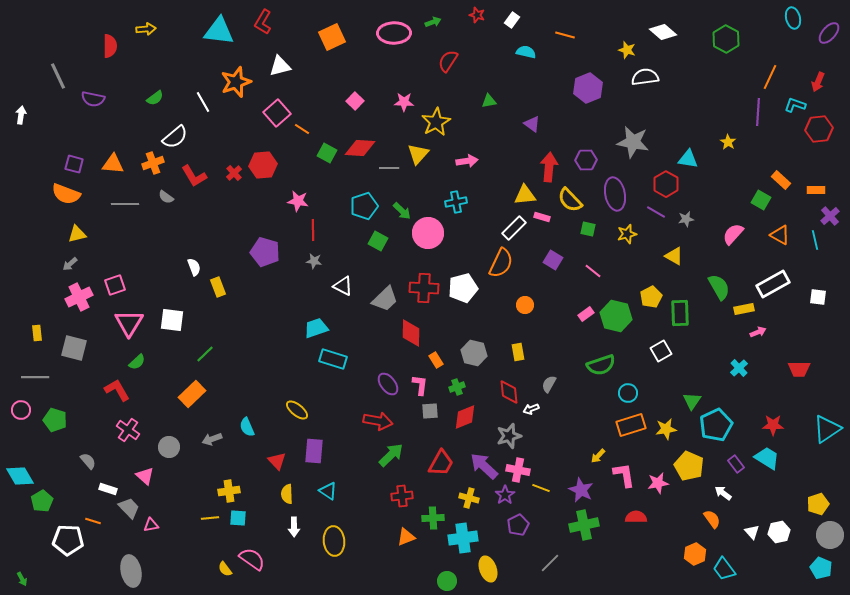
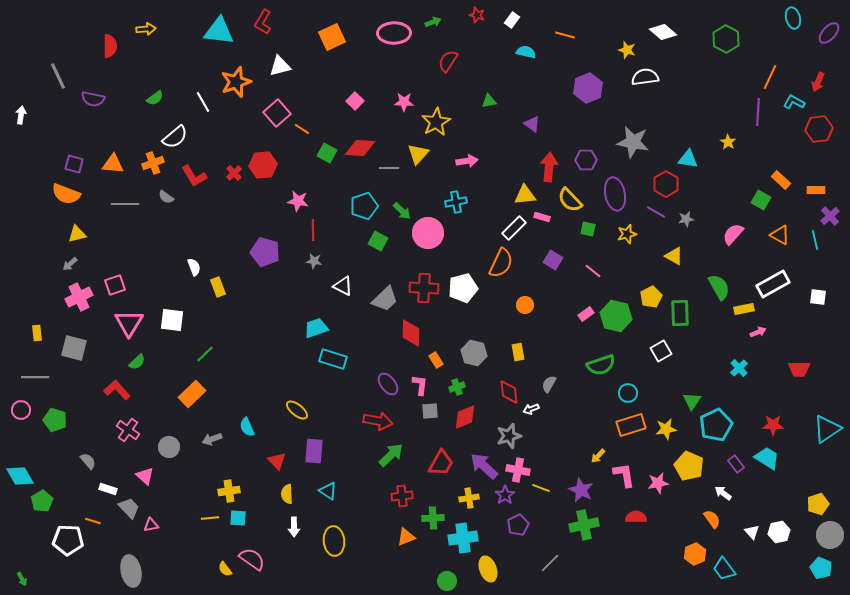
cyan L-shape at (795, 105): moved 1 px left, 3 px up; rotated 10 degrees clockwise
red L-shape at (117, 390): rotated 12 degrees counterclockwise
yellow cross at (469, 498): rotated 24 degrees counterclockwise
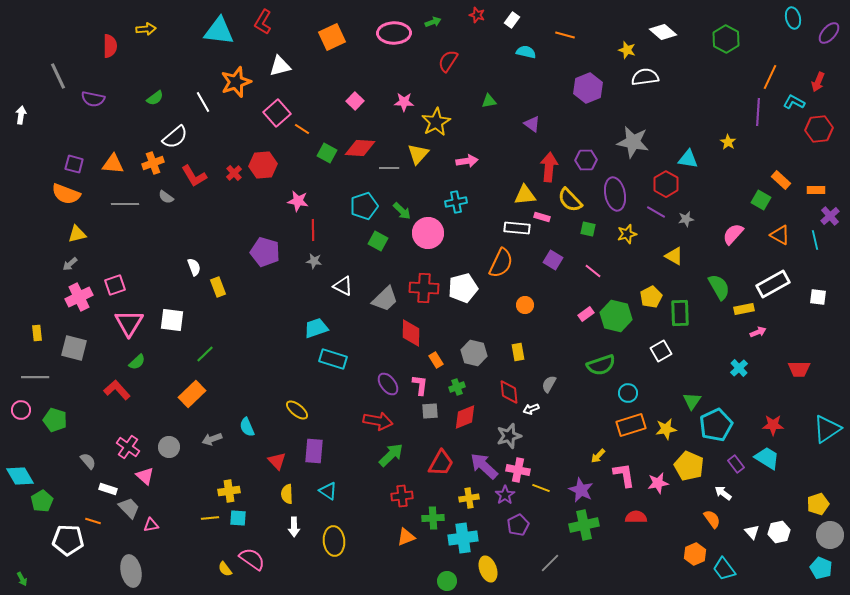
white rectangle at (514, 228): moved 3 px right; rotated 50 degrees clockwise
pink cross at (128, 430): moved 17 px down
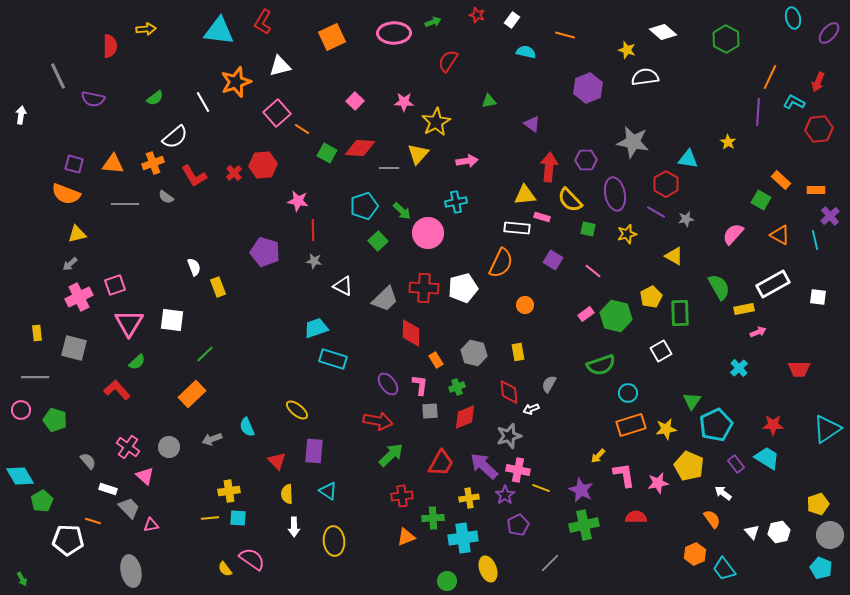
green square at (378, 241): rotated 18 degrees clockwise
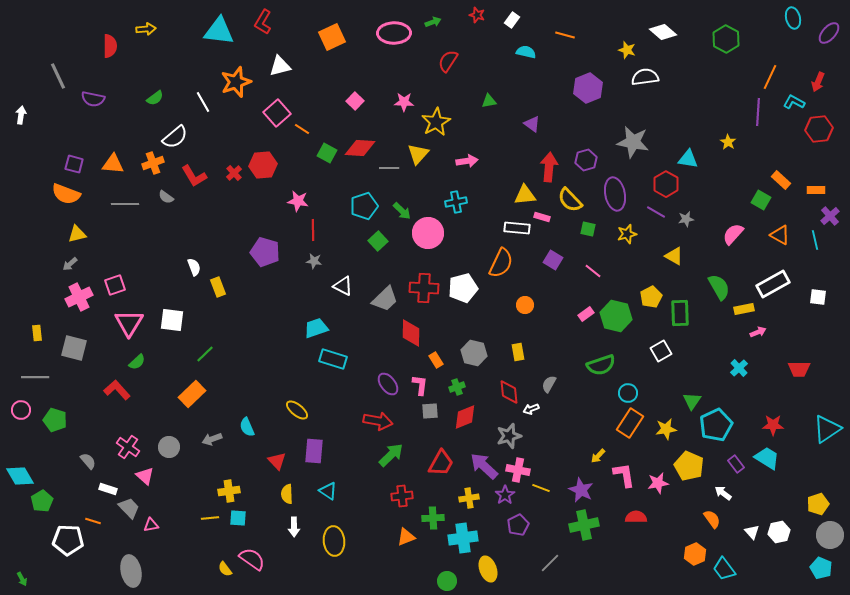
purple hexagon at (586, 160): rotated 15 degrees counterclockwise
orange rectangle at (631, 425): moved 1 px left, 2 px up; rotated 40 degrees counterclockwise
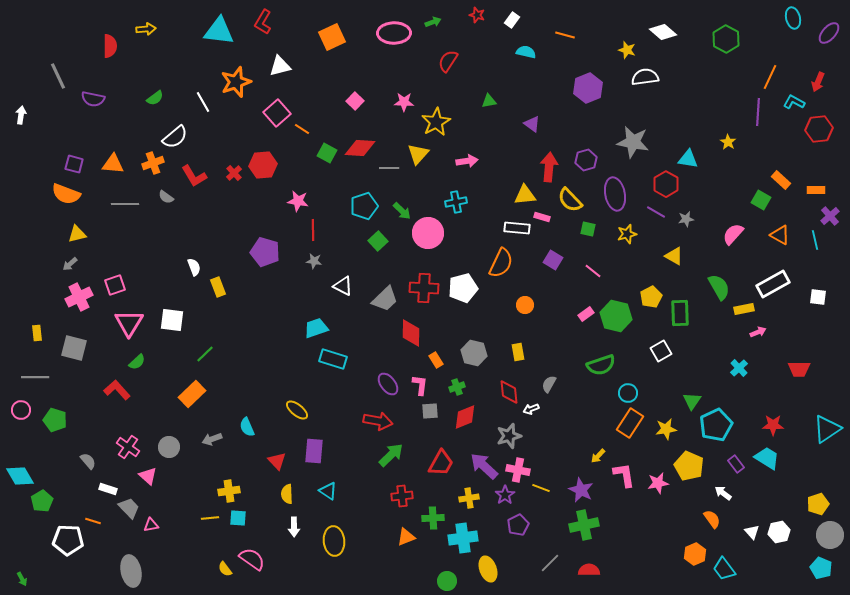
pink triangle at (145, 476): moved 3 px right
red semicircle at (636, 517): moved 47 px left, 53 px down
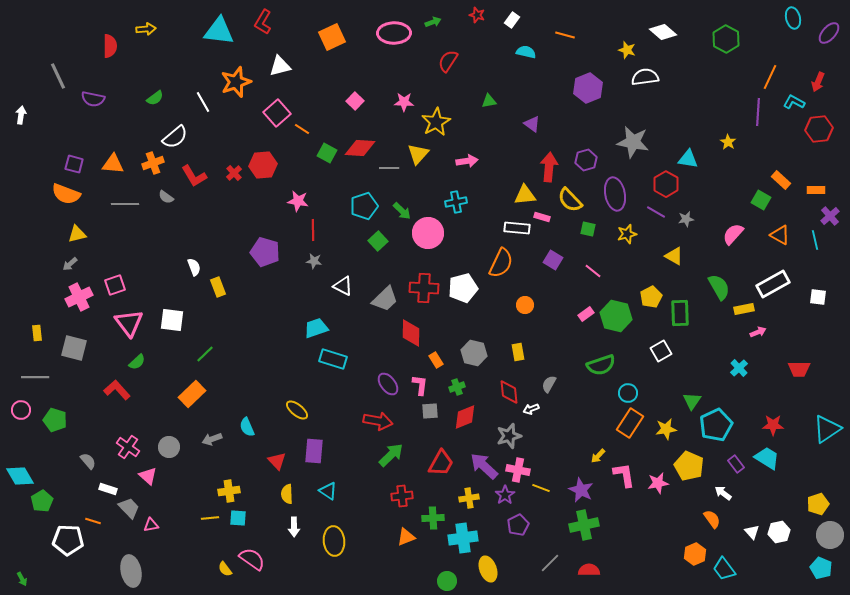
pink triangle at (129, 323): rotated 8 degrees counterclockwise
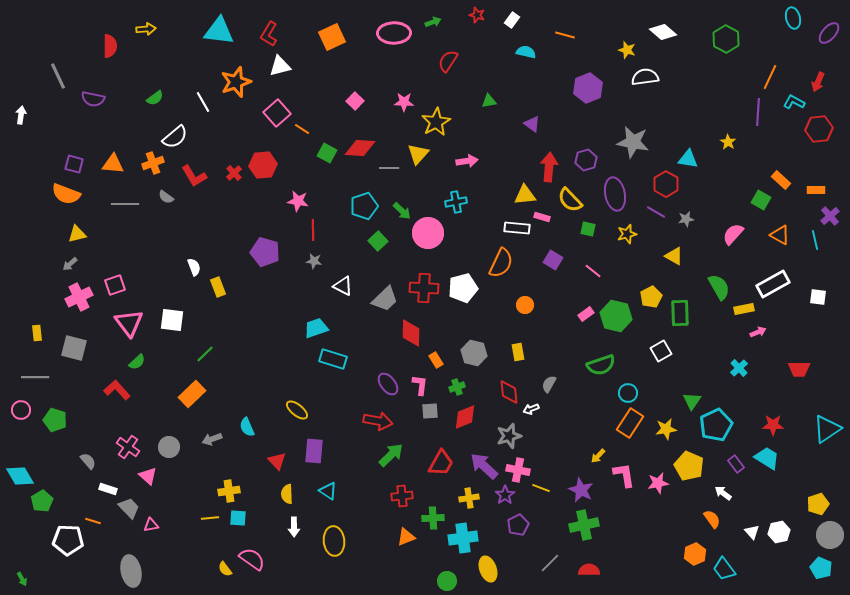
red L-shape at (263, 22): moved 6 px right, 12 px down
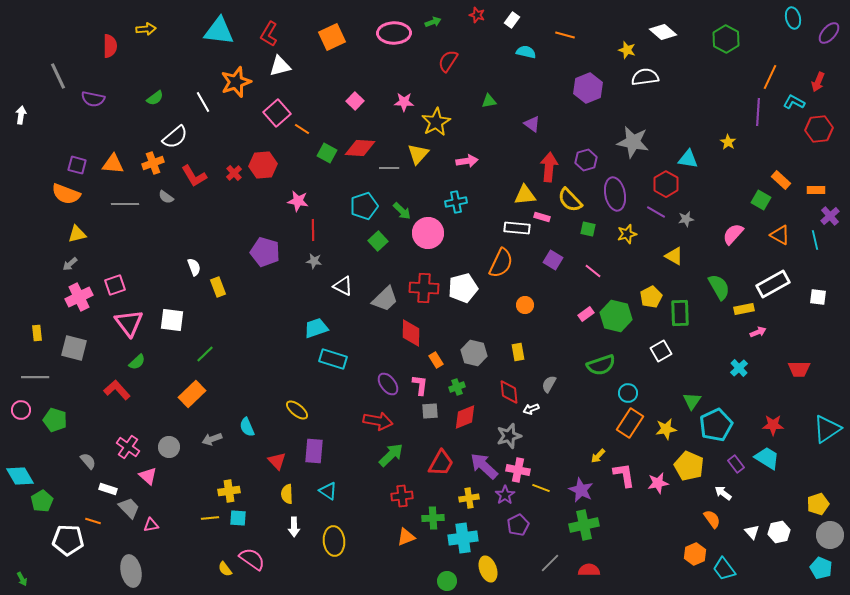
purple square at (74, 164): moved 3 px right, 1 px down
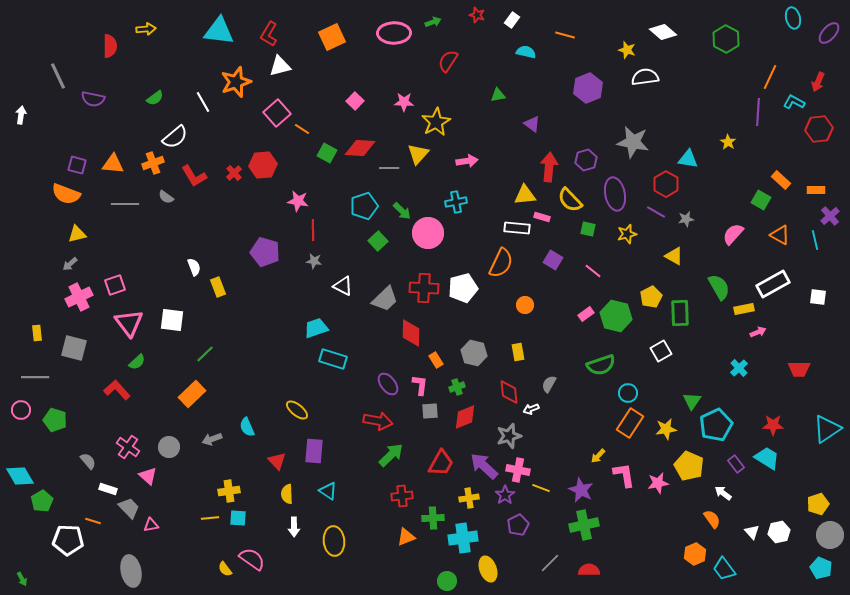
green triangle at (489, 101): moved 9 px right, 6 px up
